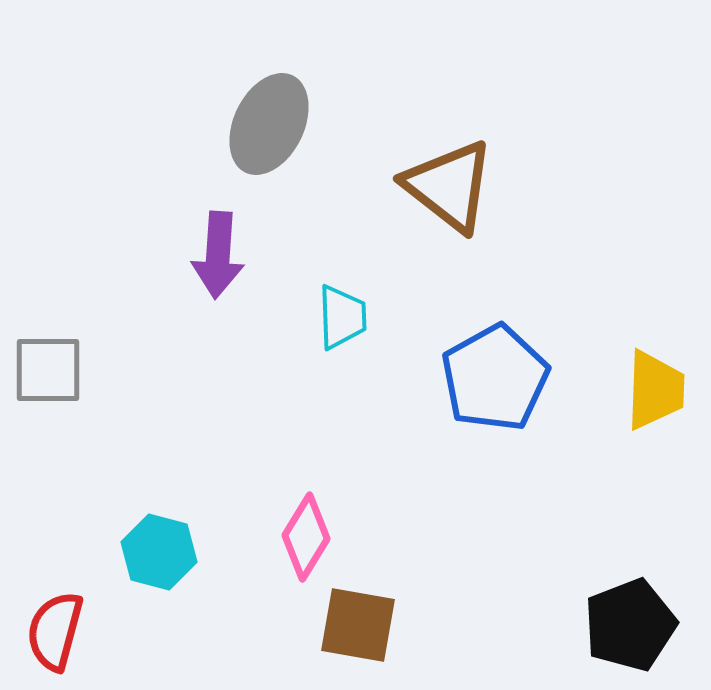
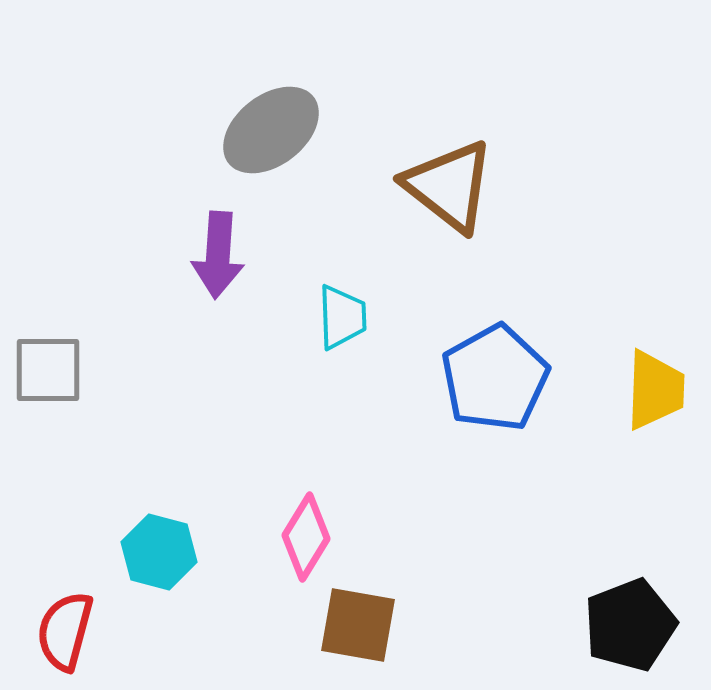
gray ellipse: moved 2 px right, 6 px down; rotated 26 degrees clockwise
red semicircle: moved 10 px right
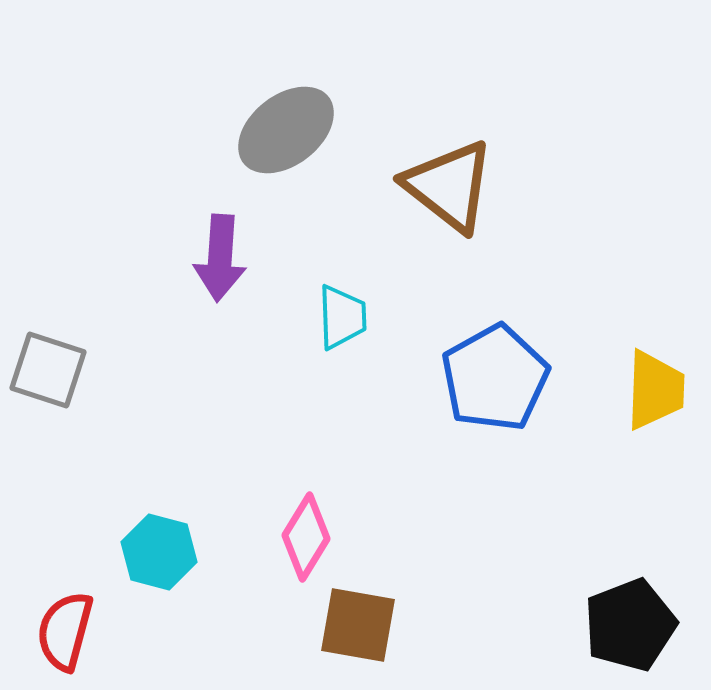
gray ellipse: moved 15 px right
purple arrow: moved 2 px right, 3 px down
gray square: rotated 18 degrees clockwise
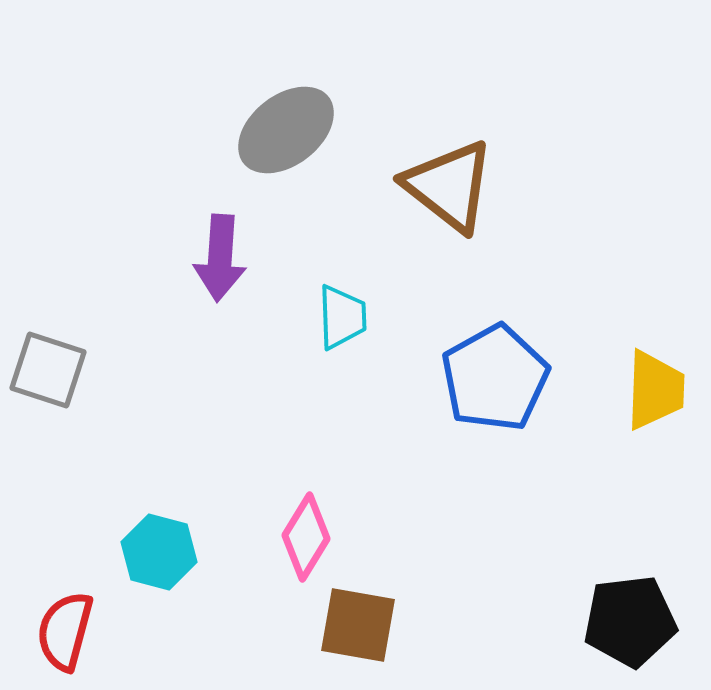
black pentagon: moved 4 px up; rotated 14 degrees clockwise
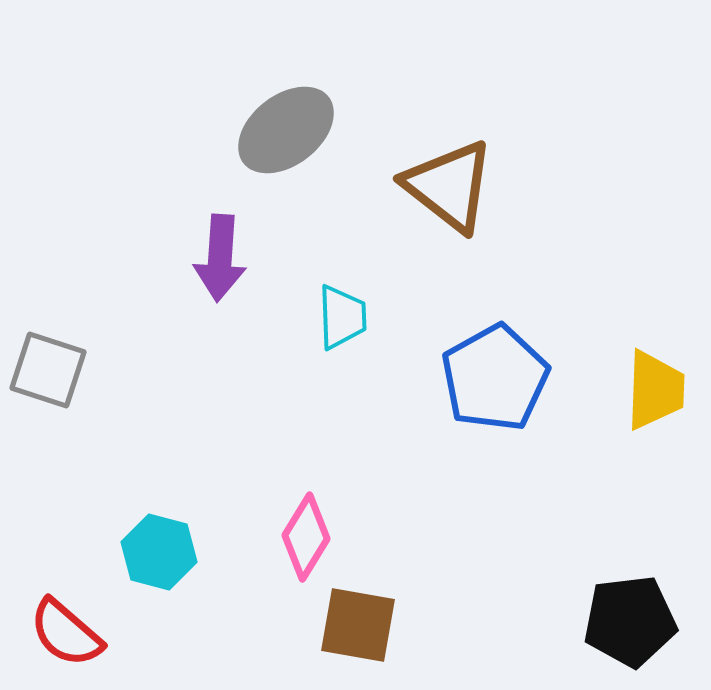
red semicircle: moved 1 px right, 2 px down; rotated 64 degrees counterclockwise
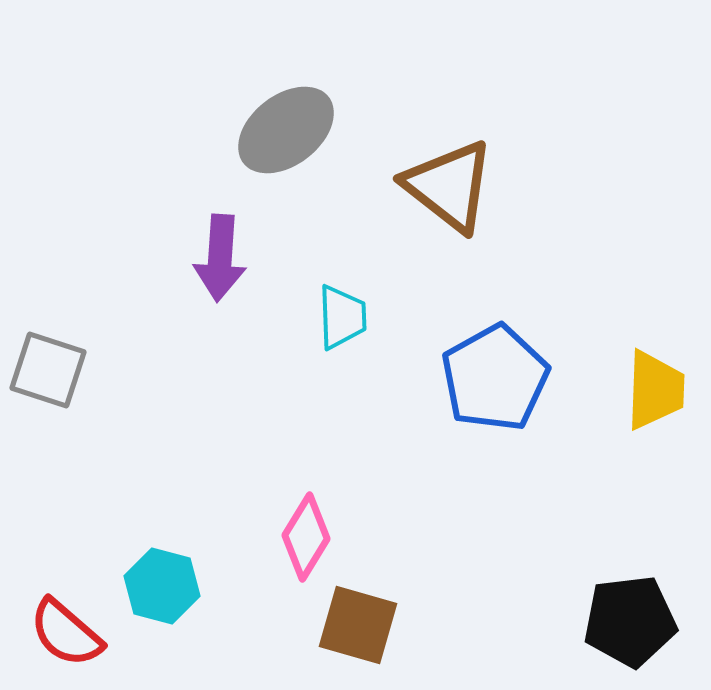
cyan hexagon: moved 3 px right, 34 px down
brown square: rotated 6 degrees clockwise
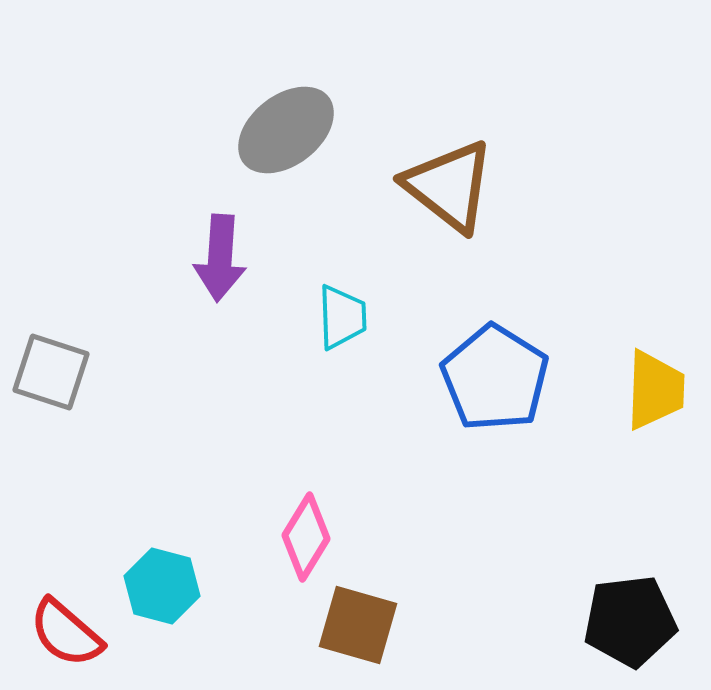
gray square: moved 3 px right, 2 px down
blue pentagon: rotated 11 degrees counterclockwise
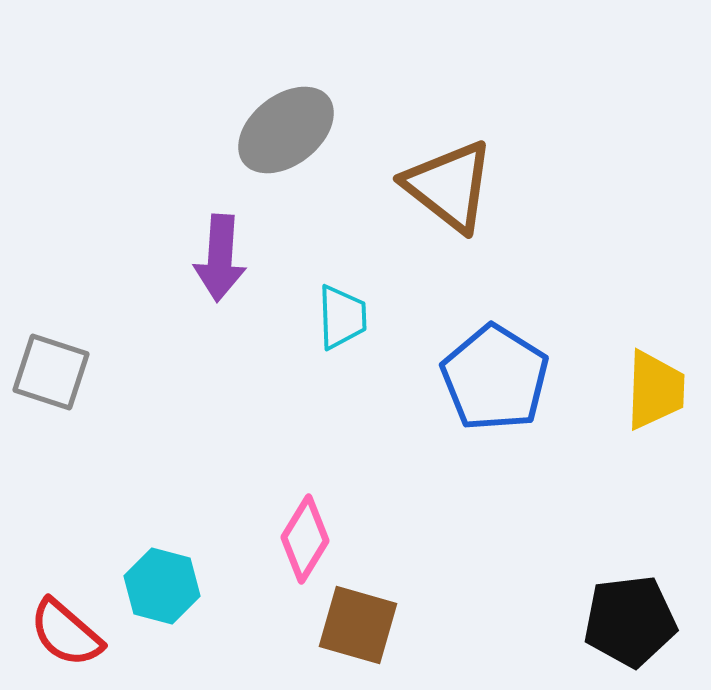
pink diamond: moved 1 px left, 2 px down
